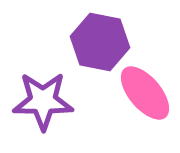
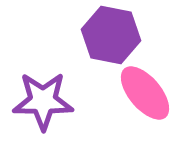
purple hexagon: moved 11 px right, 7 px up
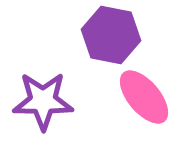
pink ellipse: moved 1 px left, 4 px down
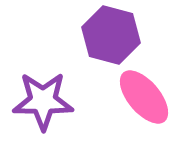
purple hexagon: rotated 4 degrees clockwise
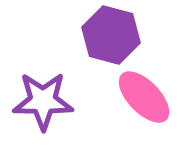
pink ellipse: rotated 4 degrees counterclockwise
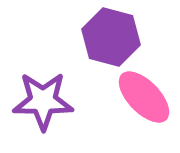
purple hexagon: moved 2 px down
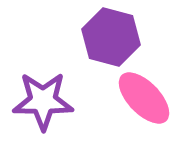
pink ellipse: moved 1 px down
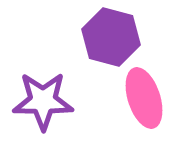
pink ellipse: rotated 26 degrees clockwise
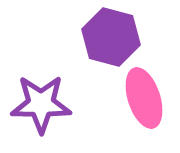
purple star: moved 2 px left, 3 px down
